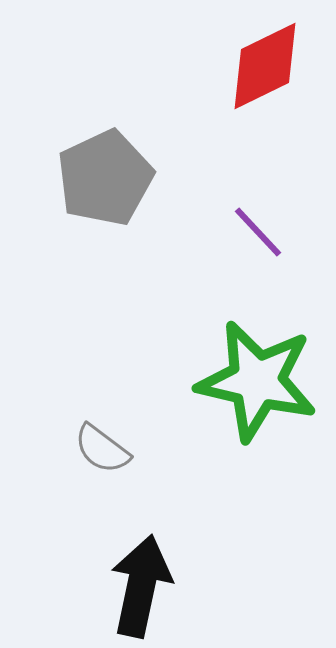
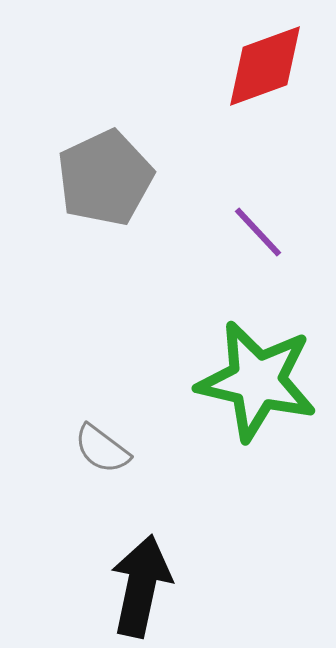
red diamond: rotated 6 degrees clockwise
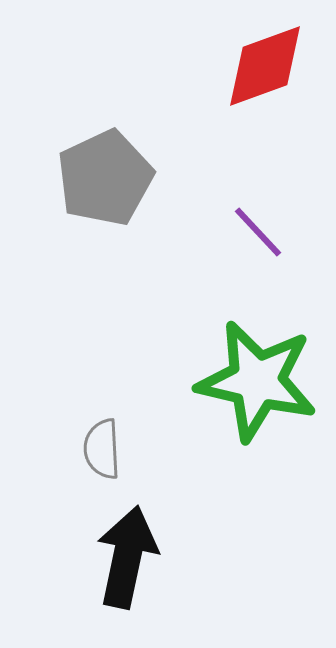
gray semicircle: rotated 50 degrees clockwise
black arrow: moved 14 px left, 29 px up
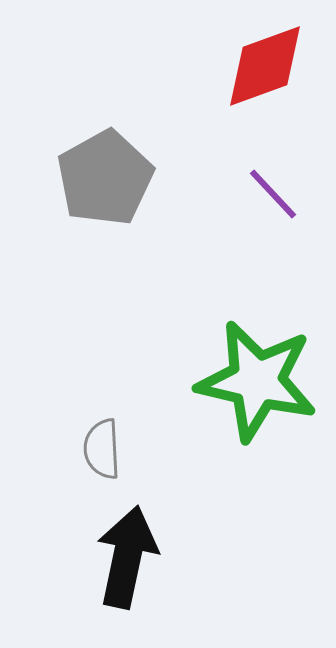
gray pentagon: rotated 4 degrees counterclockwise
purple line: moved 15 px right, 38 px up
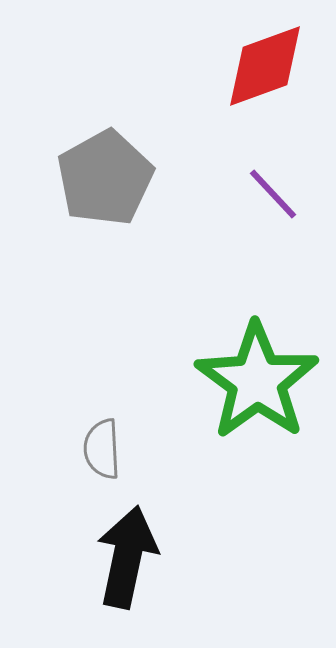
green star: rotated 23 degrees clockwise
